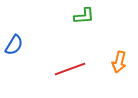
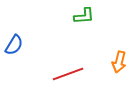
red line: moved 2 px left, 5 px down
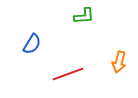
blue semicircle: moved 18 px right, 1 px up
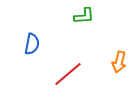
blue semicircle: rotated 20 degrees counterclockwise
red line: rotated 20 degrees counterclockwise
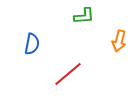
orange arrow: moved 21 px up
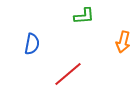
orange arrow: moved 4 px right, 1 px down
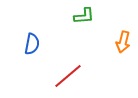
red line: moved 2 px down
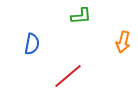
green L-shape: moved 3 px left
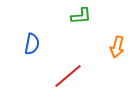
orange arrow: moved 6 px left, 5 px down
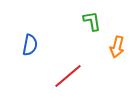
green L-shape: moved 11 px right, 5 px down; rotated 95 degrees counterclockwise
blue semicircle: moved 2 px left, 1 px down
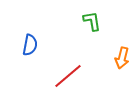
orange arrow: moved 5 px right, 11 px down
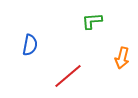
green L-shape: rotated 85 degrees counterclockwise
